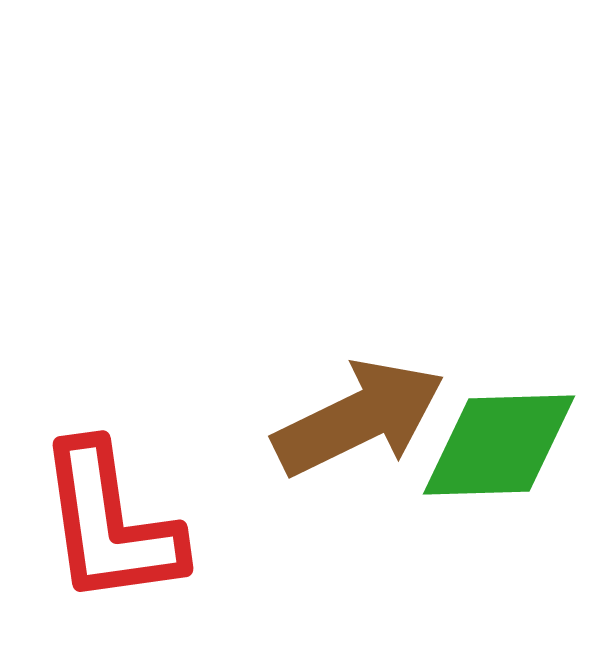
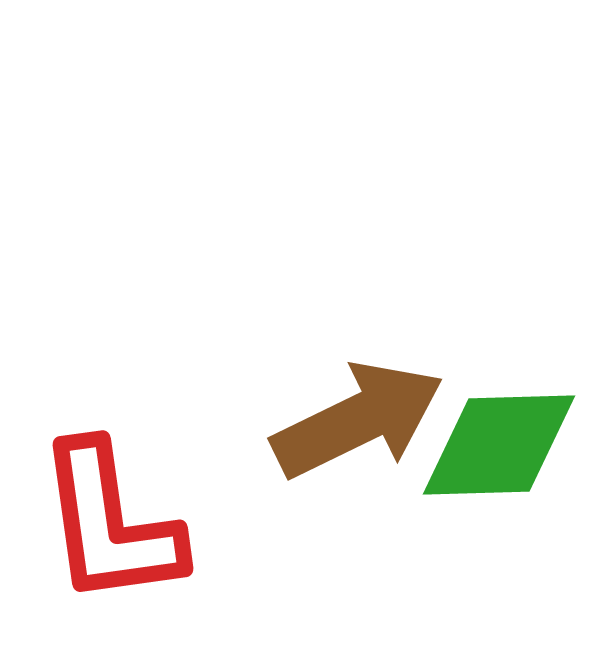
brown arrow: moved 1 px left, 2 px down
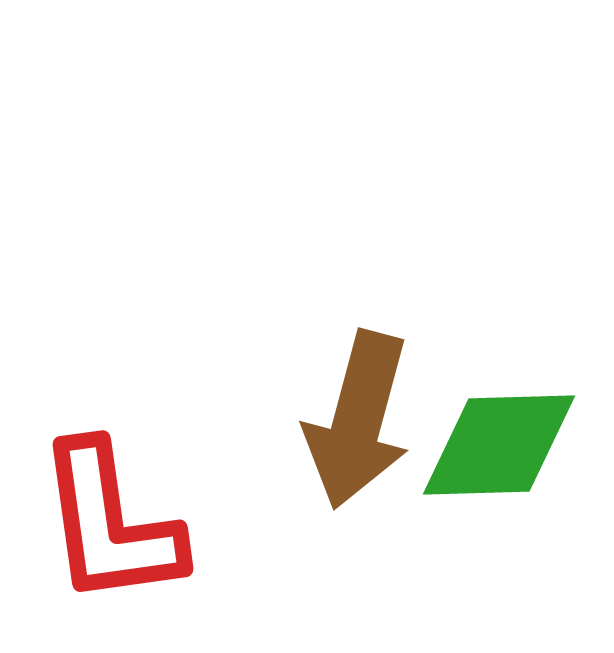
brown arrow: rotated 131 degrees clockwise
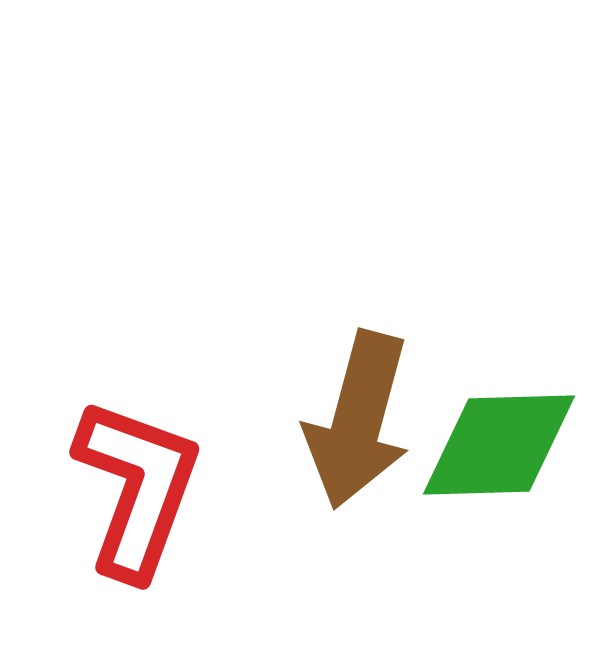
red L-shape: moved 27 px right, 36 px up; rotated 152 degrees counterclockwise
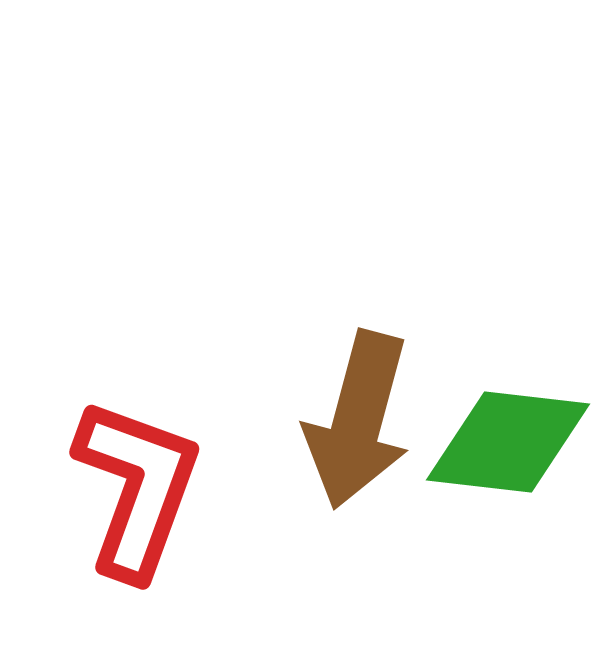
green diamond: moved 9 px right, 3 px up; rotated 8 degrees clockwise
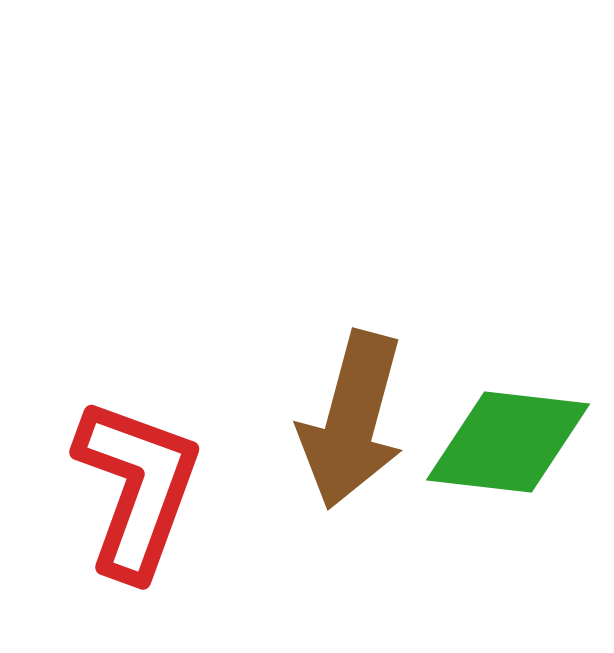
brown arrow: moved 6 px left
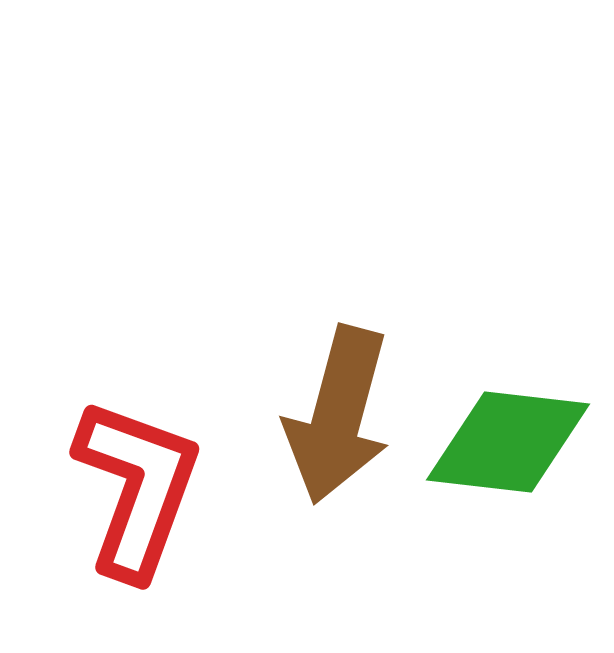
brown arrow: moved 14 px left, 5 px up
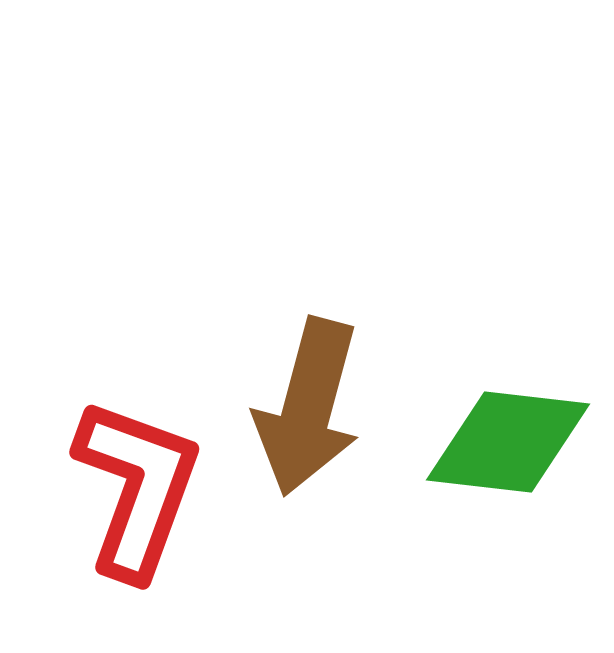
brown arrow: moved 30 px left, 8 px up
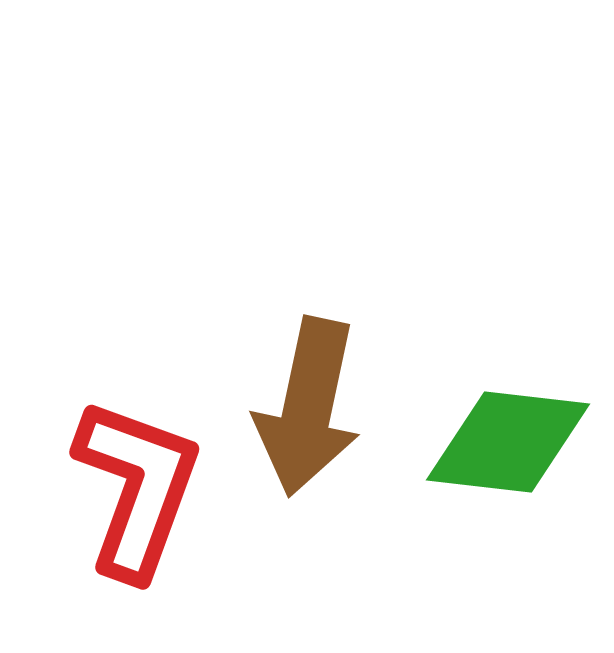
brown arrow: rotated 3 degrees counterclockwise
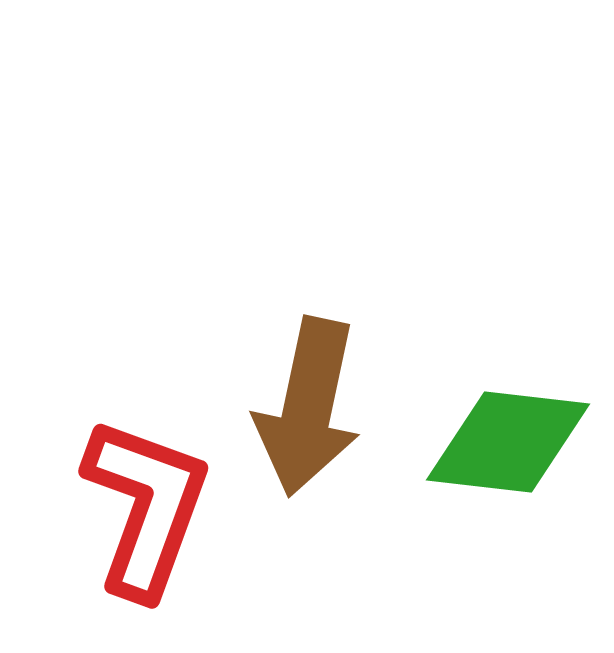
red L-shape: moved 9 px right, 19 px down
